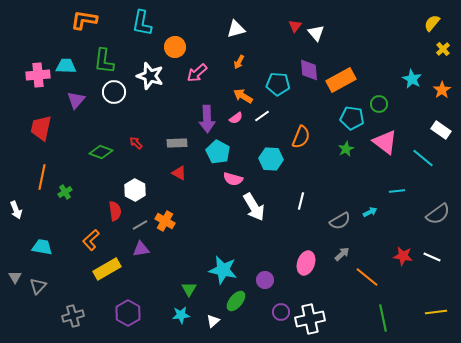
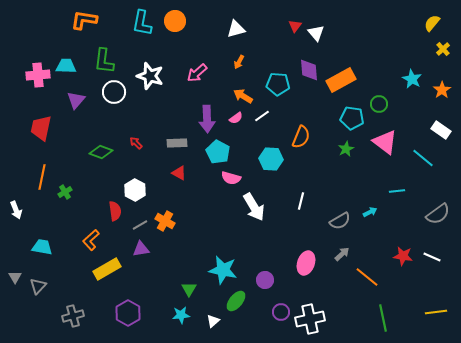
orange circle at (175, 47): moved 26 px up
pink semicircle at (233, 179): moved 2 px left, 1 px up
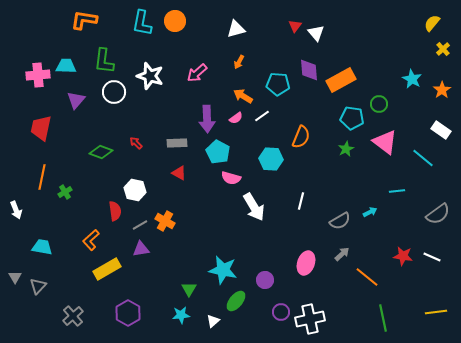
white hexagon at (135, 190): rotated 15 degrees counterclockwise
gray cross at (73, 316): rotated 25 degrees counterclockwise
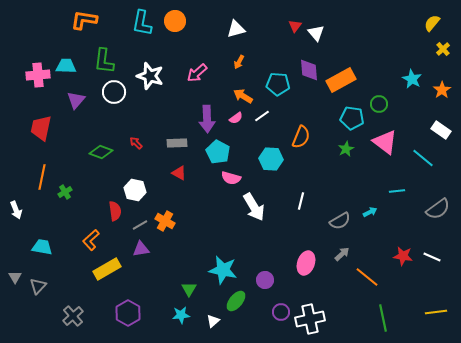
gray semicircle at (438, 214): moved 5 px up
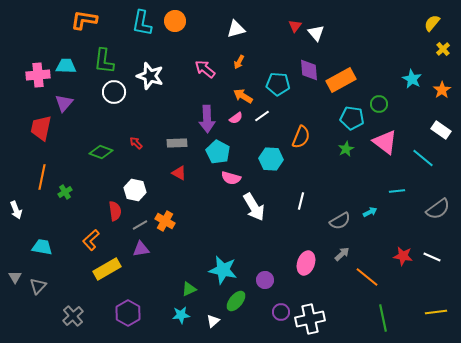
pink arrow at (197, 73): moved 8 px right, 4 px up; rotated 80 degrees clockwise
purple triangle at (76, 100): moved 12 px left, 3 px down
green triangle at (189, 289): rotated 35 degrees clockwise
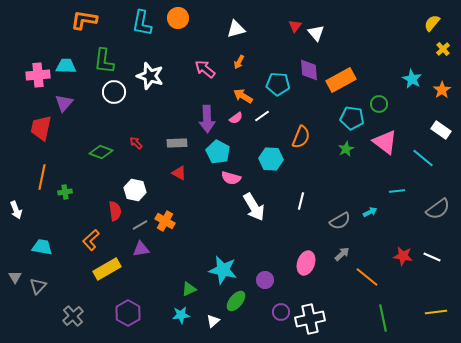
orange circle at (175, 21): moved 3 px right, 3 px up
green cross at (65, 192): rotated 24 degrees clockwise
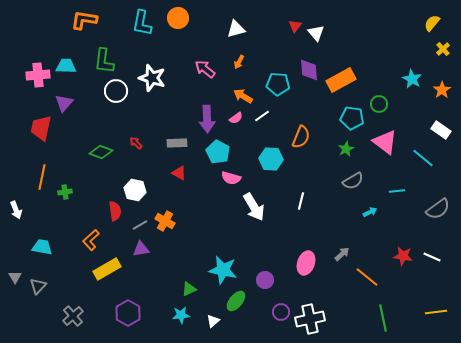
white star at (150, 76): moved 2 px right, 2 px down
white circle at (114, 92): moved 2 px right, 1 px up
gray semicircle at (340, 221): moved 13 px right, 40 px up
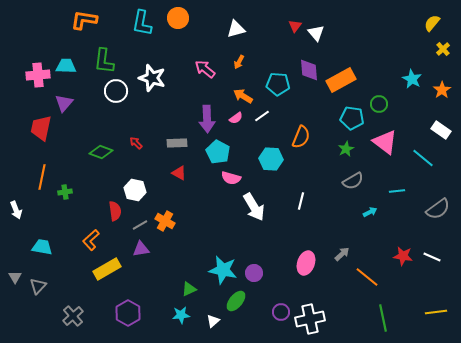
purple circle at (265, 280): moved 11 px left, 7 px up
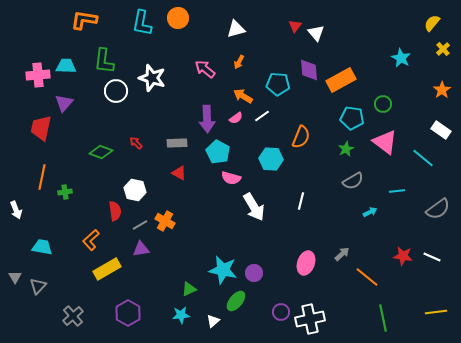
cyan star at (412, 79): moved 11 px left, 21 px up
green circle at (379, 104): moved 4 px right
